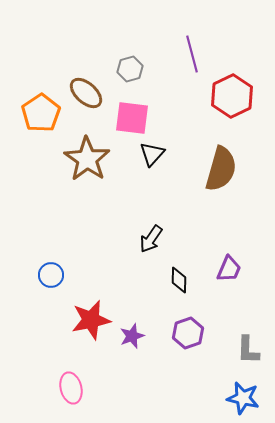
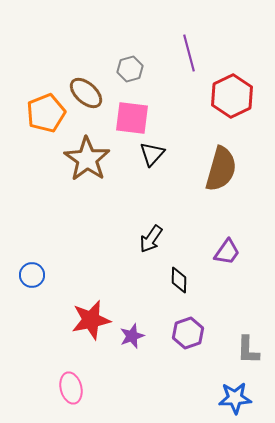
purple line: moved 3 px left, 1 px up
orange pentagon: moved 5 px right; rotated 12 degrees clockwise
purple trapezoid: moved 2 px left, 17 px up; rotated 12 degrees clockwise
blue circle: moved 19 px left
blue star: moved 8 px left; rotated 16 degrees counterclockwise
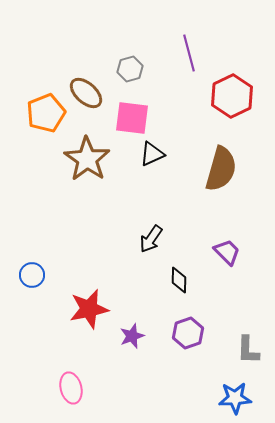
black triangle: rotated 24 degrees clockwise
purple trapezoid: rotated 80 degrees counterclockwise
red star: moved 2 px left, 11 px up
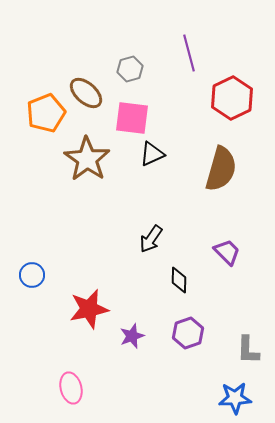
red hexagon: moved 2 px down
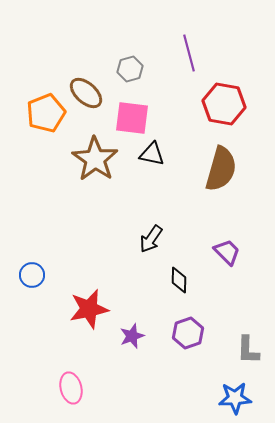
red hexagon: moved 8 px left, 6 px down; rotated 24 degrees counterclockwise
black triangle: rotated 36 degrees clockwise
brown star: moved 8 px right
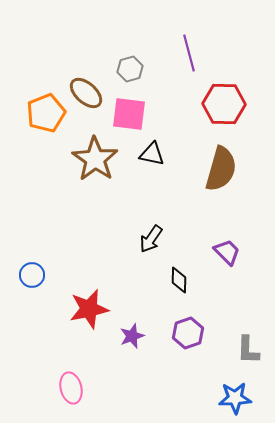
red hexagon: rotated 9 degrees counterclockwise
pink square: moved 3 px left, 4 px up
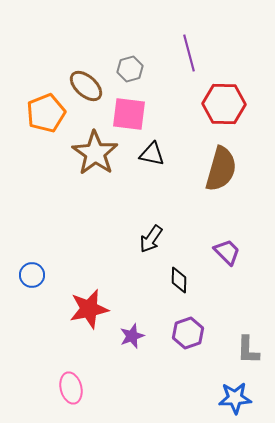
brown ellipse: moved 7 px up
brown star: moved 6 px up
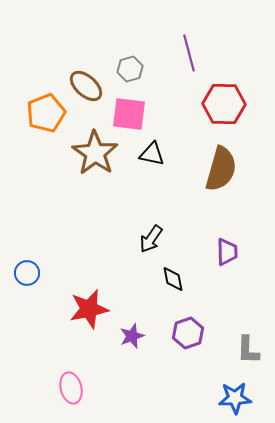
purple trapezoid: rotated 44 degrees clockwise
blue circle: moved 5 px left, 2 px up
black diamond: moved 6 px left, 1 px up; rotated 12 degrees counterclockwise
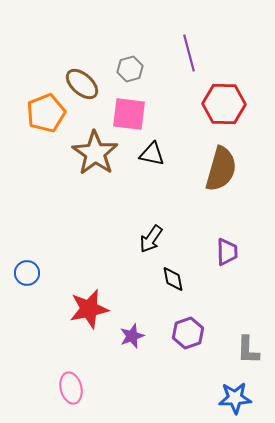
brown ellipse: moved 4 px left, 2 px up
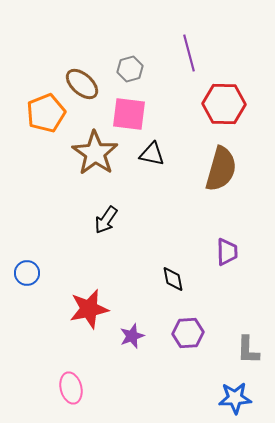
black arrow: moved 45 px left, 19 px up
purple hexagon: rotated 16 degrees clockwise
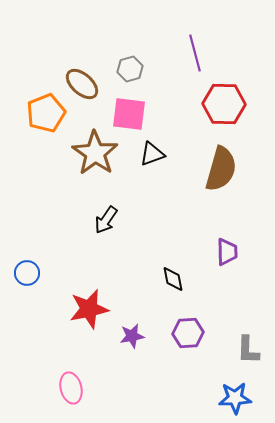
purple line: moved 6 px right
black triangle: rotated 32 degrees counterclockwise
purple star: rotated 10 degrees clockwise
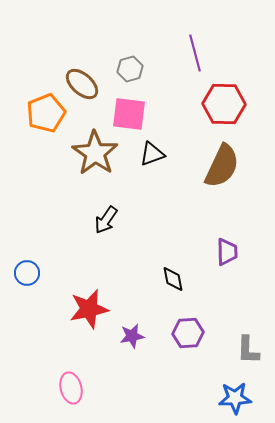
brown semicircle: moved 1 px right, 3 px up; rotated 9 degrees clockwise
